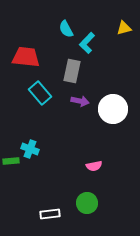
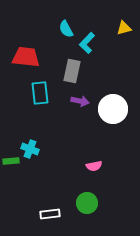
cyan rectangle: rotated 35 degrees clockwise
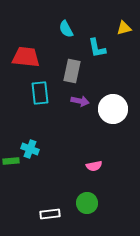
cyan L-shape: moved 10 px right, 5 px down; rotated 55 degrees counterclockwise
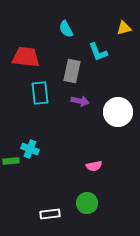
cyan L-shape: moved 1 px right, 4 px down; rotated 10 degrees counterclockwise
white circle: moved 5 px right, 3 px down
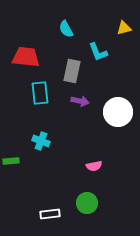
cyan cross: moved 11 px right, 8 px up
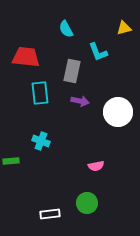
pink semicircle: moved 2 px right
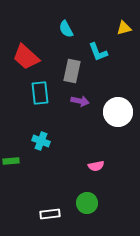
red trapezoid: rotated 144 degrees counterclockwise
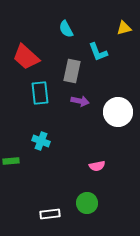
pink semicircle: moved 1 px right
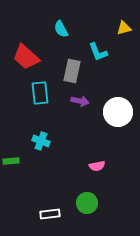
cyan semicircle: moved 5 px left
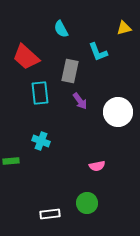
gray rectangle: moved 2 px left
purple arrow: rotated 42 degrees clockwise
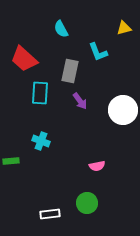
red trapezoid: moved 2 px left, 2 px down
cyan rectangle: rotated 10 degrees clockwise
white circle: moved 5 px right, 2 px up
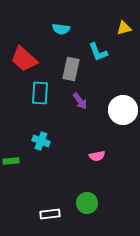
cyan semicircle: rotated 54 degrees counterclockwise
gray rectangle: moved 1 px right, 2 px up
pink semicircle: moved 10 px up
